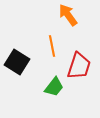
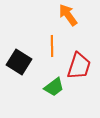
orange line: rotated 10 degrees clockwise
black square: moved 2 px right
green trapezoid: rotated 15 degrees clockwise
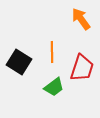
orange arrow: moved 13 px right, 4 px down
orange line: moved 6 px down
red trapezoid: moved 3 px right, 2 px down
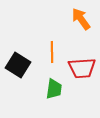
black square: moved 1 px left, 3 px down
red trapezoid: rotated 68 degrees clockwise
green trapezoid: moved 2 px down; rotated 45 degrees counterclockwise
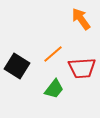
orange line: moved 1 px right, 2 px down; rotated 50 degrees clockwise
black square: moved 1 px left, 1 px down
green trapezoid: rotated 30 degrees clockwise
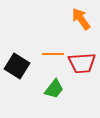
orange line: rotated 40 degrees clockwise
red trapezoid: moved 5 px up
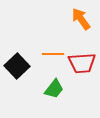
black square: rotated 15 degrees clockwise
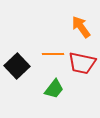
orange arrow: moved 8 px down
red trapezoid: rotated 16 degrees clockwise
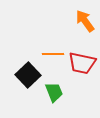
orange arrow: moved 4 px right, 6 px up
black square: moved 11 px right, 9 px down
green trapezoid: moved 3 px down; rotated 60 degrees counterclockwise
